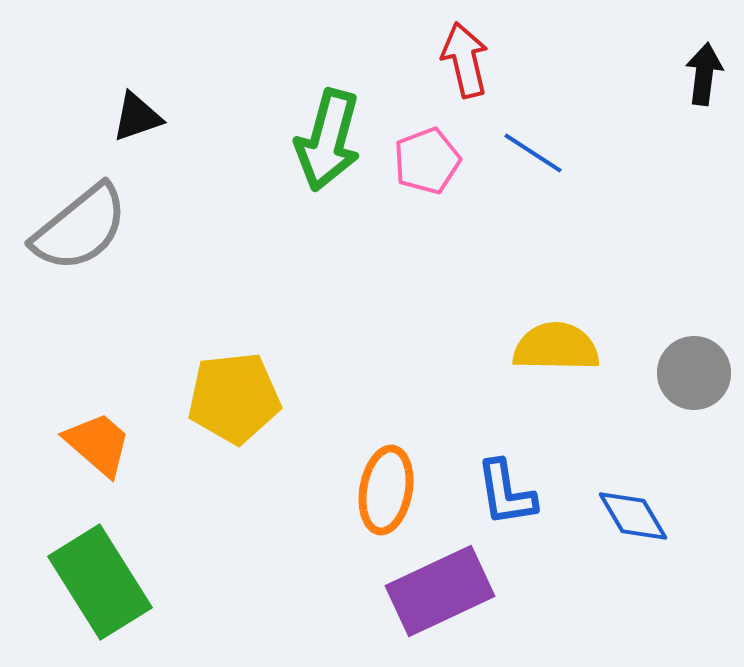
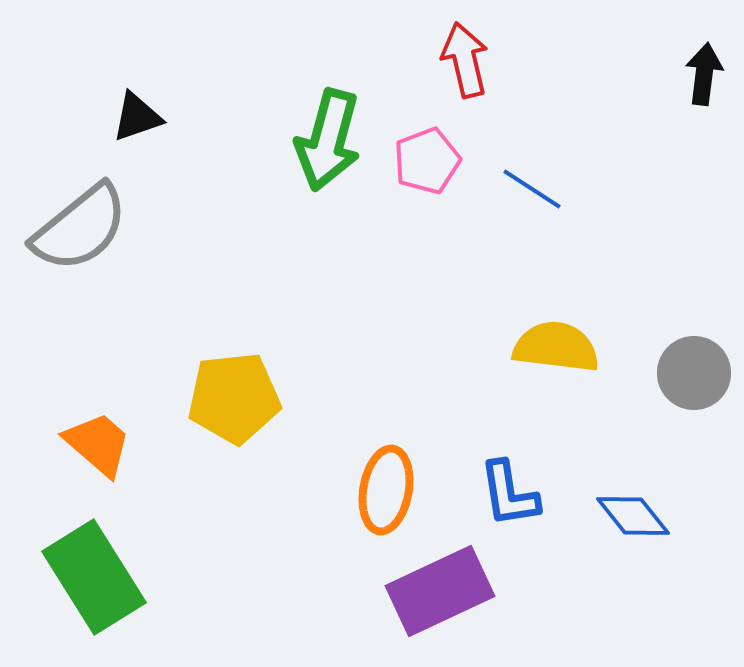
blue line: moved 1 px left, 36 px down
yellow semicircle: rotated 6 degrees clockwise
blue L-shape: moved 3 px right, 1 px down
blue diamond: rotated 8 degrees counterclockwise
green rectangle: moved 6 px left, 5 px up
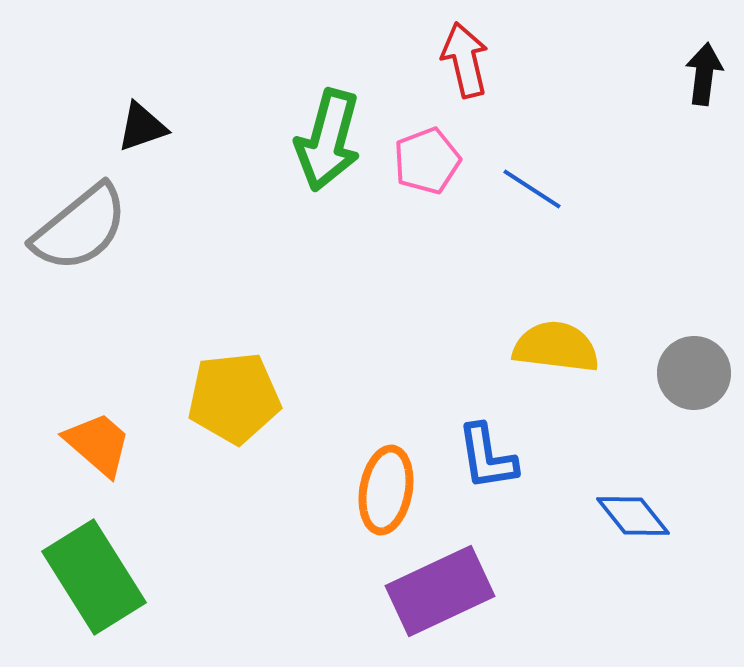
black triangle: moved 5 px right, 10 px down
blue L-shape: moved 22 px left, 37 px up
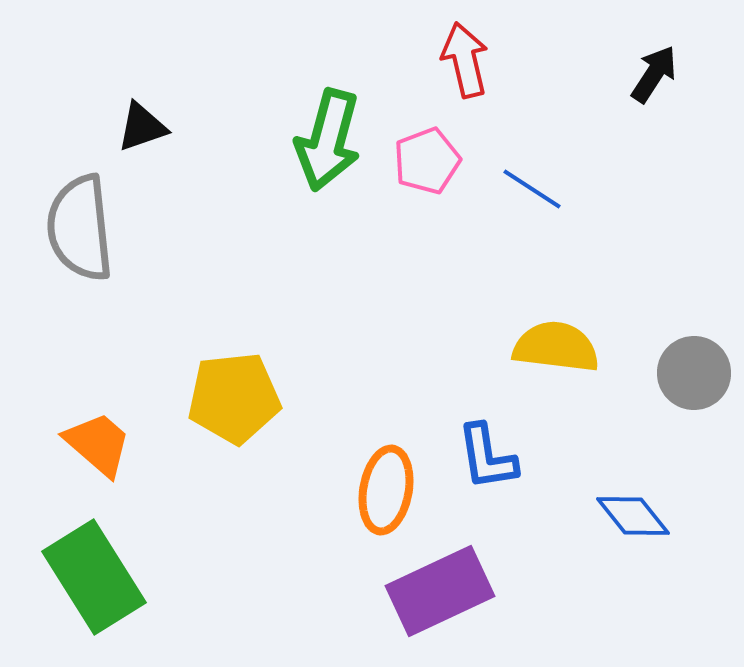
black arrow: moved 50 px left; rotated 26 degrees clockwise
gray semicircle: rotated 123 degrees clockwise
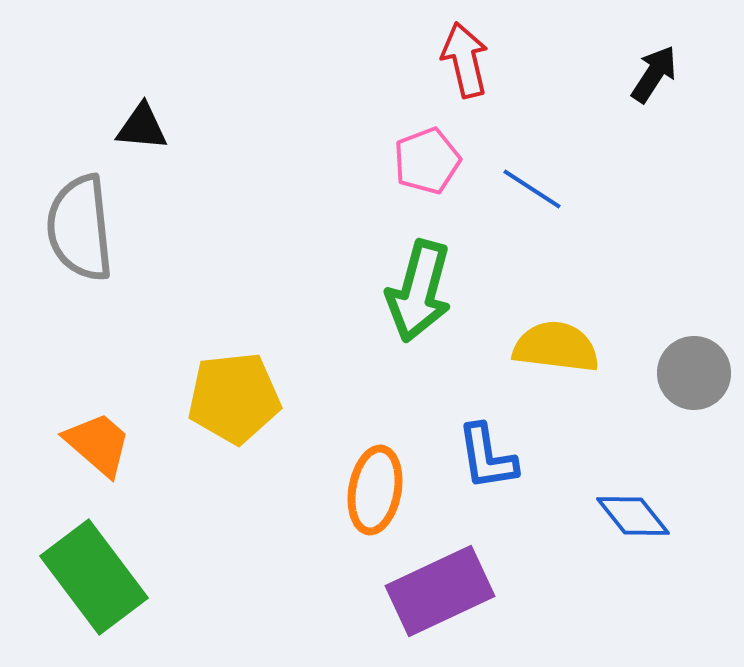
black triangle: rotated 24 degrees clockwise
green arrow: moved 91 px right, 151 px down
orange ellipse: moved 11 px left
green rectangle: rotated 5 degrees counterclockwise
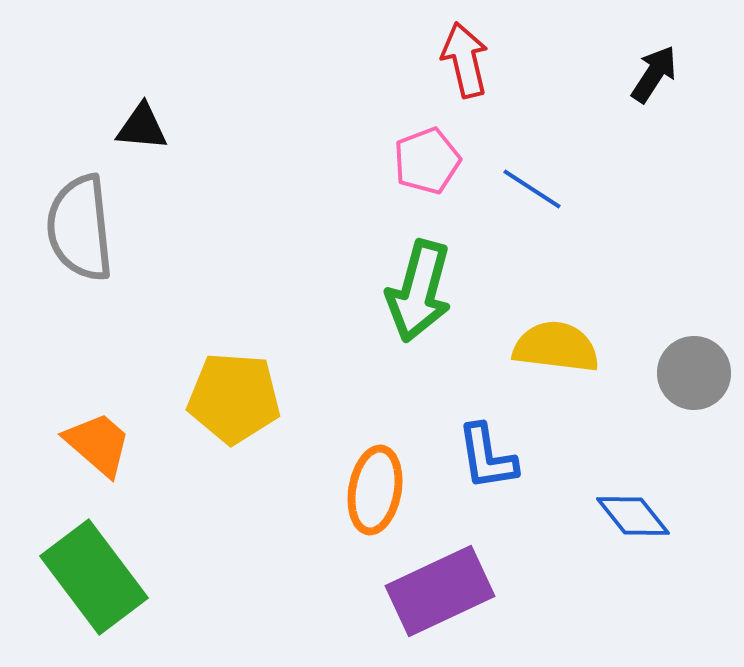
yellow pentagon: rotated 10 degrees clockwise
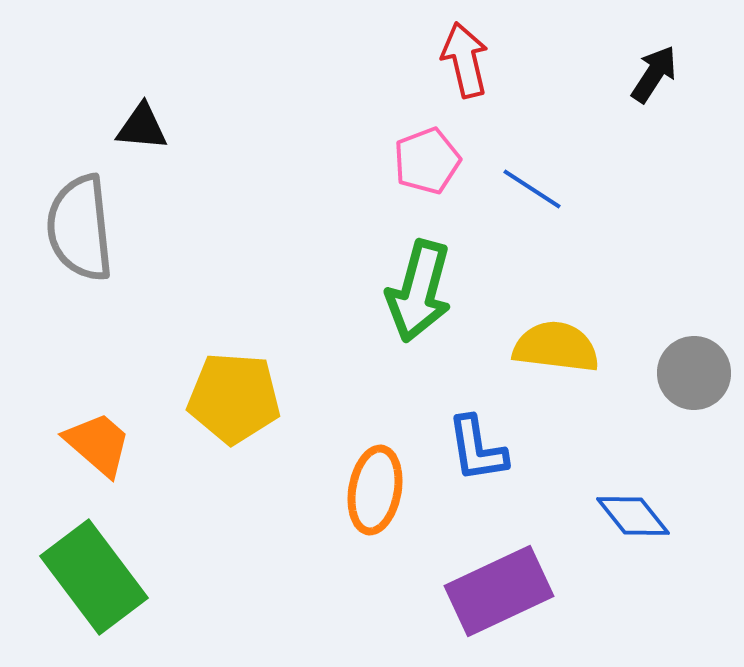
blue L-shape: moved 10 px left, 8 px up
purple rectangle: moved 59 px right
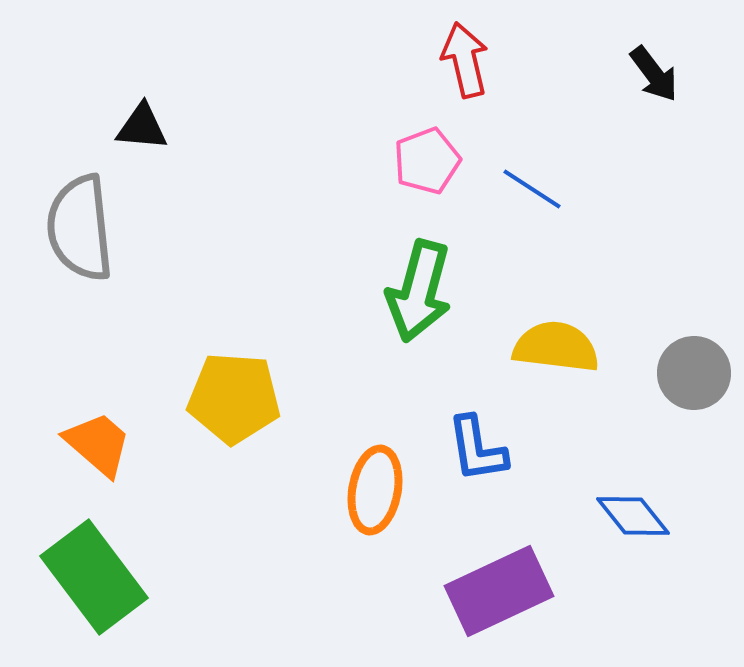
black arrow: rotated 110 degrees clockwise
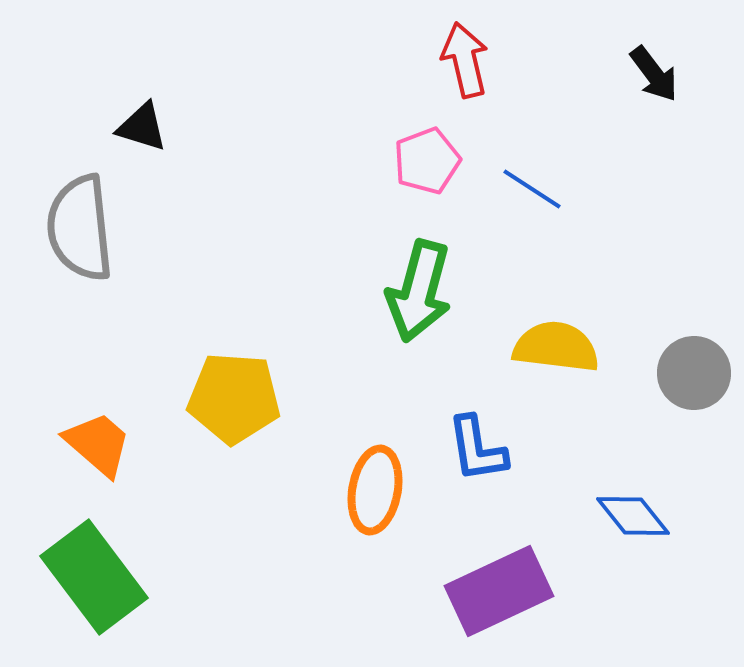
black triangle: rotated 12 degrees clockwise
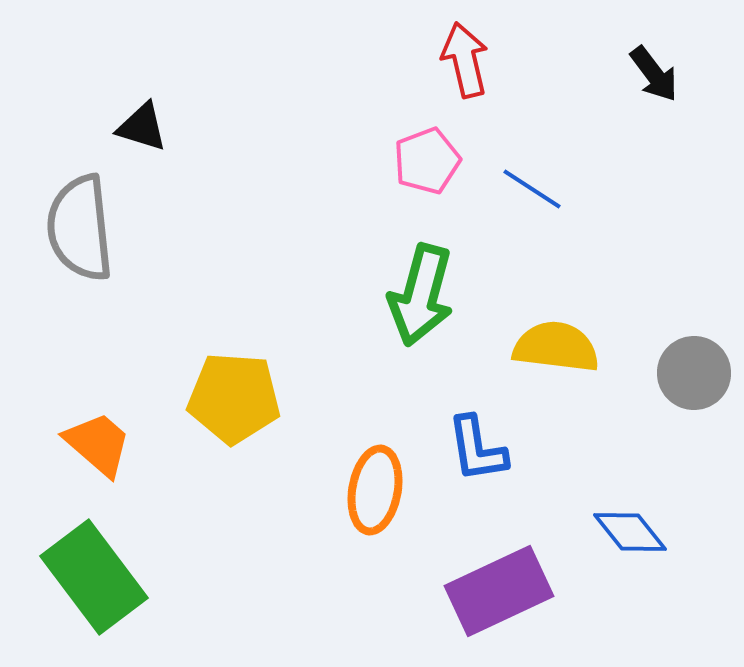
green arrow: moved 2 px right, 4 px down
blue diamond: moved 3 px left, 16 px down
